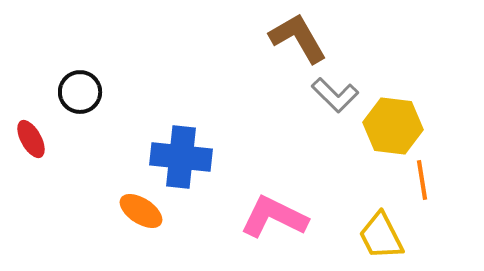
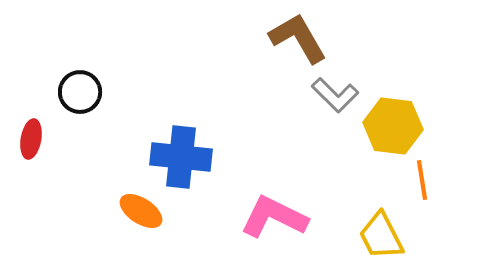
red ellipse: rotated 39 degrees clockwise
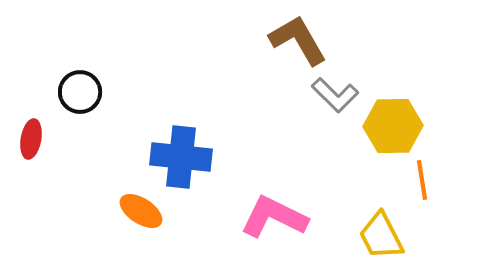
brown L-shape: moved 2 px down
yellow hexagon: rotated 8 degrees counterclockwise
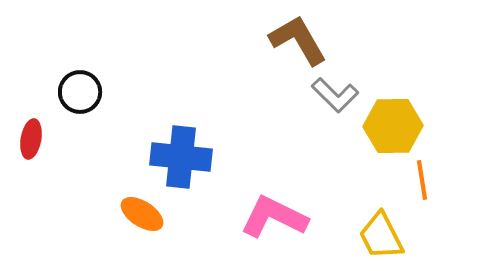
orange ellipse: moved 1 px right, 3 px down
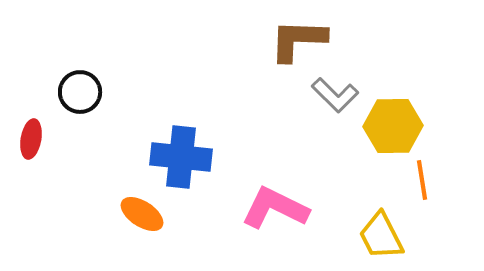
brown L-shape: rotated 58 degrees counterclockwise
pink L-shape: moved 1 px right, 9 px up
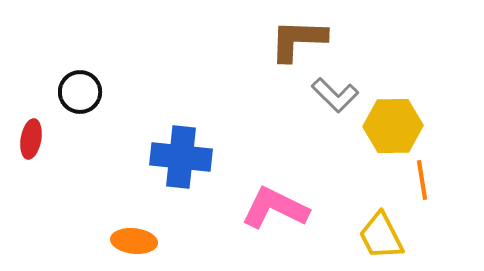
orange ellipse: moved 8 px left, 27 px down; rotated 27 degrees counterclockwise
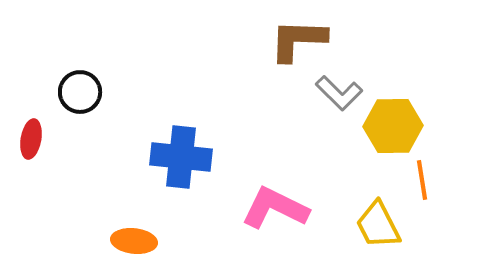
gray L-shape: moved 4 px right, 2 px up
yellow trapezoid: moved 3 px left, 11 px up
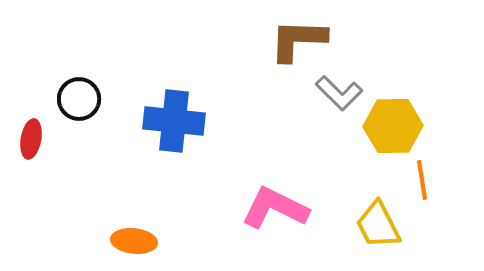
black circle: moved 1 px left, 7 px down
blue cross: moved 7 px left, 36 px up
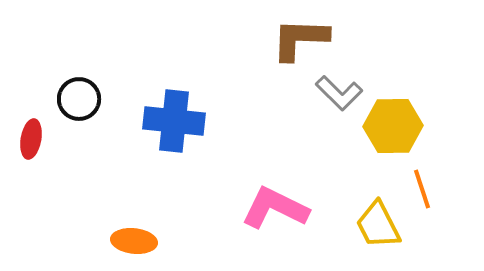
brown L-shape: moved 2 px right, 1 px up
orange line: moved 9 px down; rotated 9 degrees counterclockwise
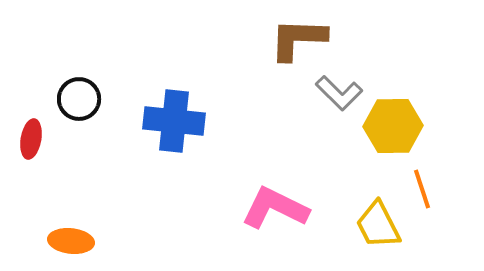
brown L-shape: moved 2 px left
orange ellipse: moved 63 px left
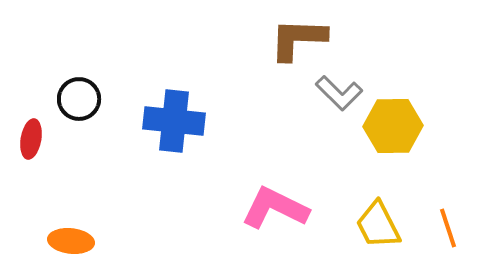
orange line: moved 26 px right, 39 px down
